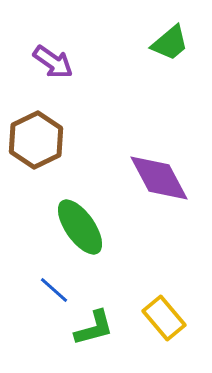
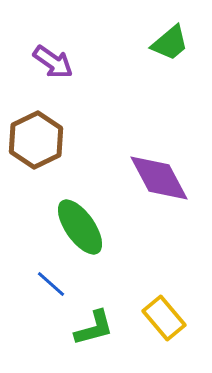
blue line: moved 3 px left, 6 px up
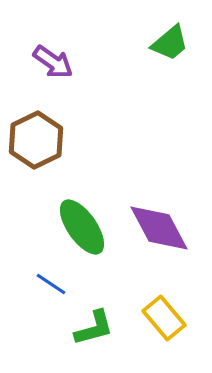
purple diamond: moved 50 px down
green ellipse: moved 2 px right
blue line: rotated 8 degrees counterclockwise
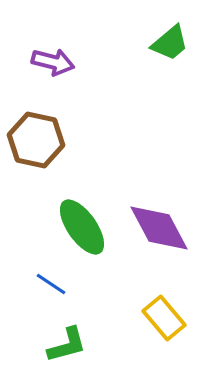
purple arrow: rotated 21 degrees counterclockwise
brown hexagon: rotated 22 degrees counterclockwise
green L-shape: moved 27 px left, 17 px down
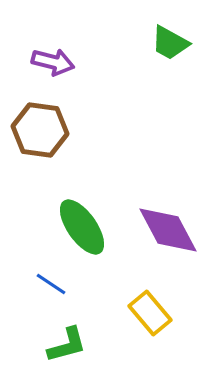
green trapezoid: rotated 69 degrees clockwise
brown hexagon: moved 4 px right, 10 px up; rotated 4 degrees counterclockwise
purple diamond: moved 9 px right, 2 px down
yellow rectangle: moved 14 px left, 5 px up
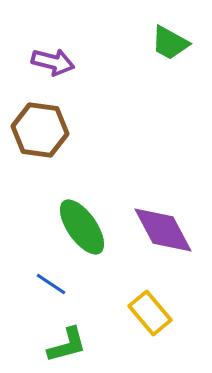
purple diamond: moved 5 px left
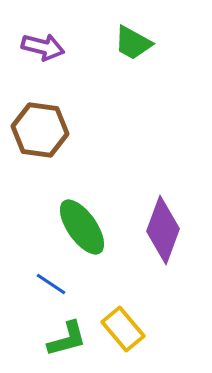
green trapezoid: moved 37 px left
purple arrow: moved 10 px left, 15 px up
purple diamond: rotated 48 degrees clockwise
yellow rectangle: moved 27 px left, 16 px down
green L-shape: moved 6 px up
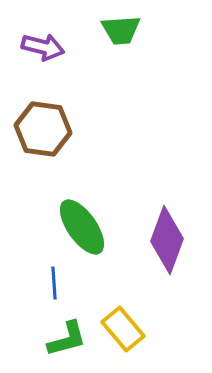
green trapezoid: moved 12 px left, 13 px up; rotated 33 degrees counterclockwise
brown hexagon: moved 3 px right, 1 px up
purple diamond: moved 4 px right, 10 px down
blue line: moved 3 px right, 1 px up; rotated 52 degrees clockwise
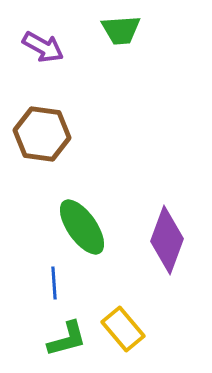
purple arrow: rotated 15 degrees clockwise
brown hexagon: moved 1 px left, 5 px down
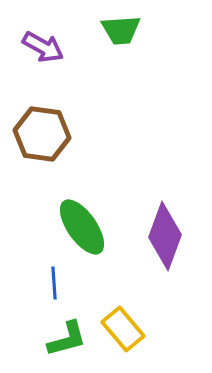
purple diamond: moved 2 px left, 4 px up
